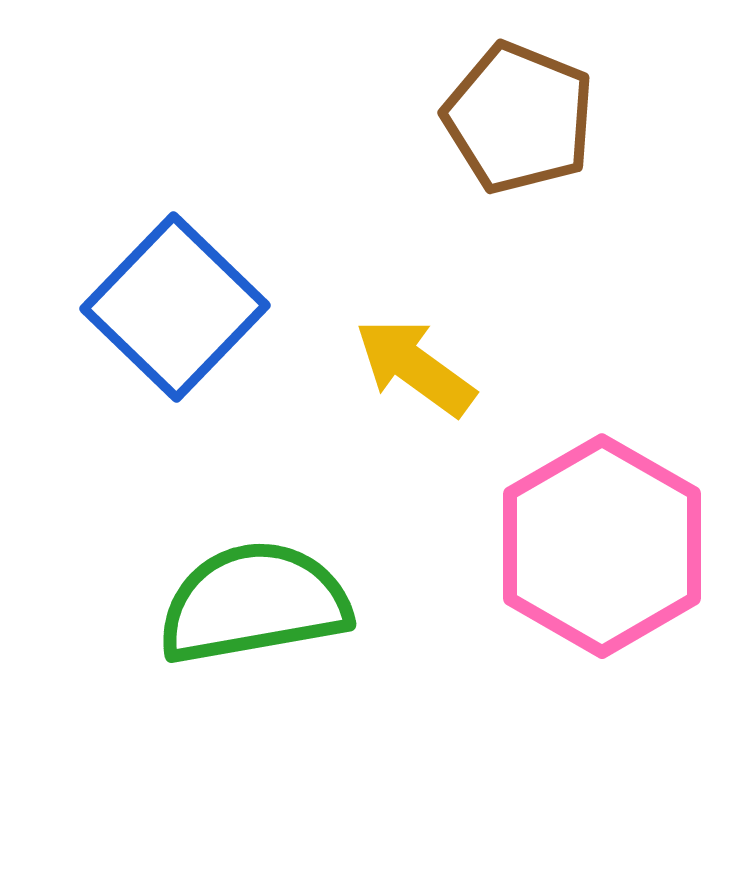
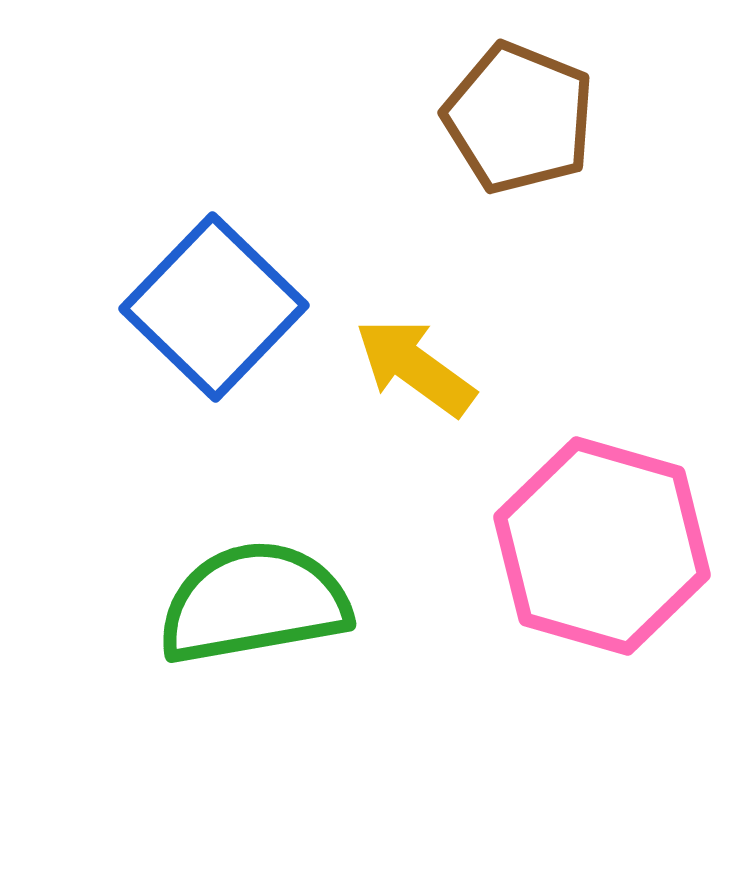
blue square: moved 39 px right
pink hexagon: rotated 14 degrees counterclockwise
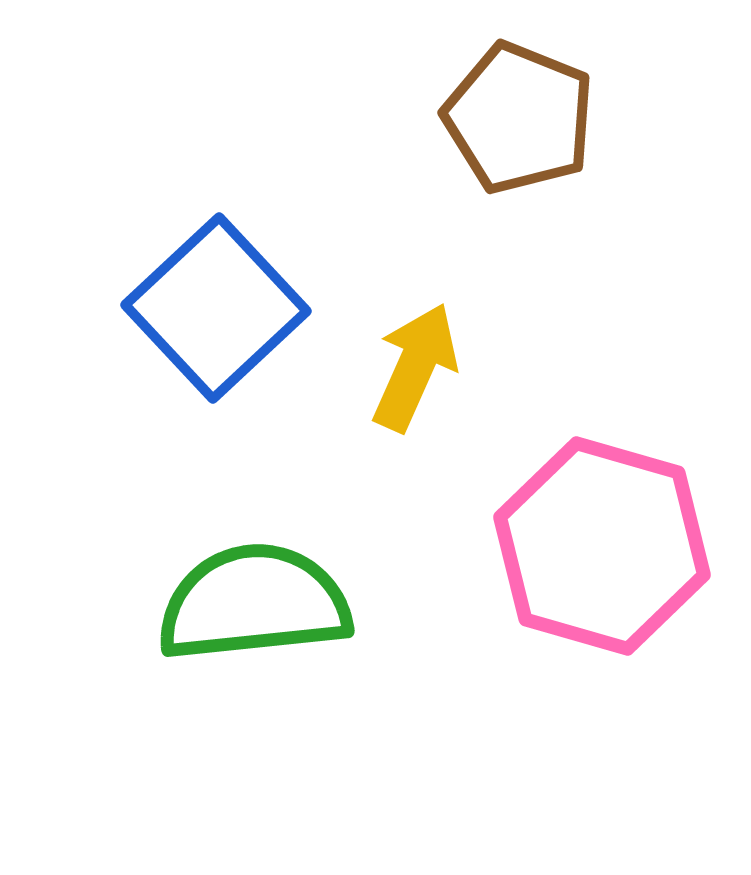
blue square: moved 2 px right, 1 px down; rotated 3 degrees clockwise
yellow arrow: rotated 78 degrees clockwise
green semicircle: rotated 4 degrees clockwise
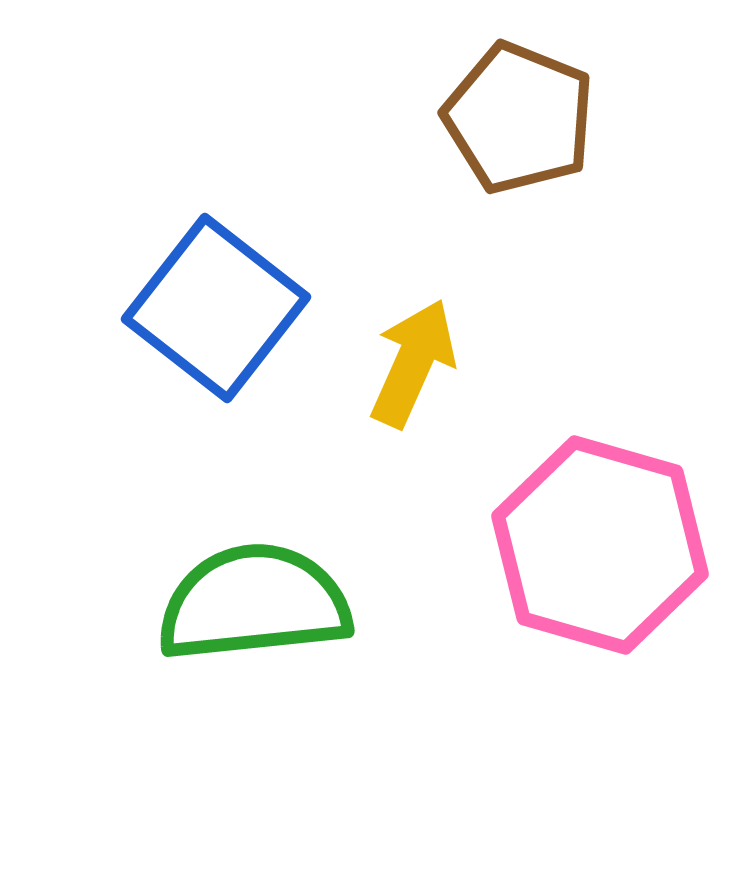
blue square: rotated 9 degrees counterclockwise
yellow arrow: moved 2 px left, 4 px up
pink hexagon: moved 2 px left, 1 px up
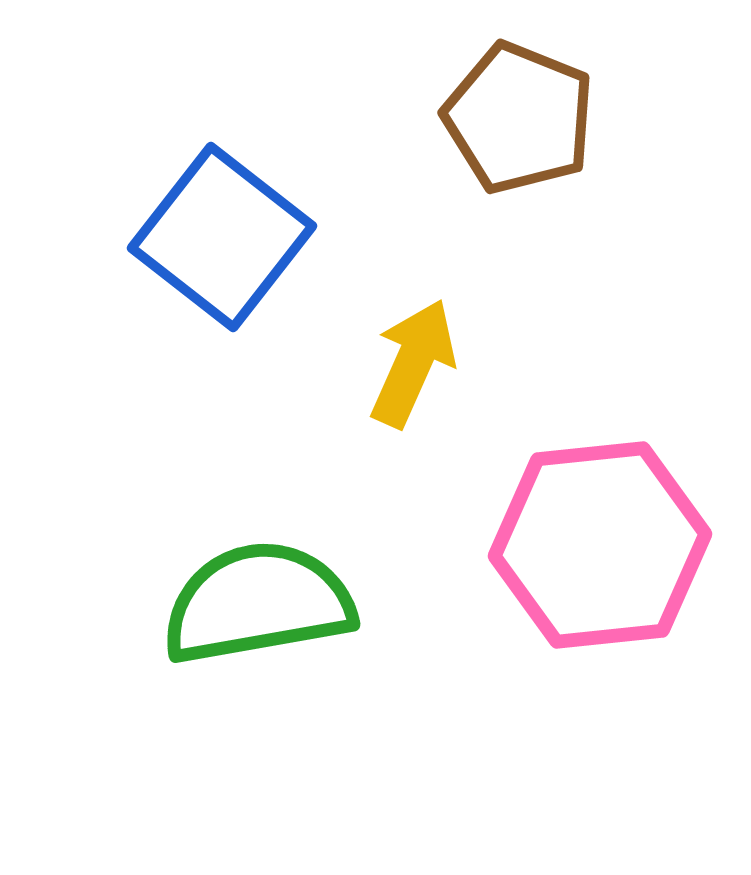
blue square: moved 6 px right, 71 px up
pink hexagon: rotated 22 degrees counterclockwise
green semicircle: moved 4 px right; rotated 4 degrees counterclockwise
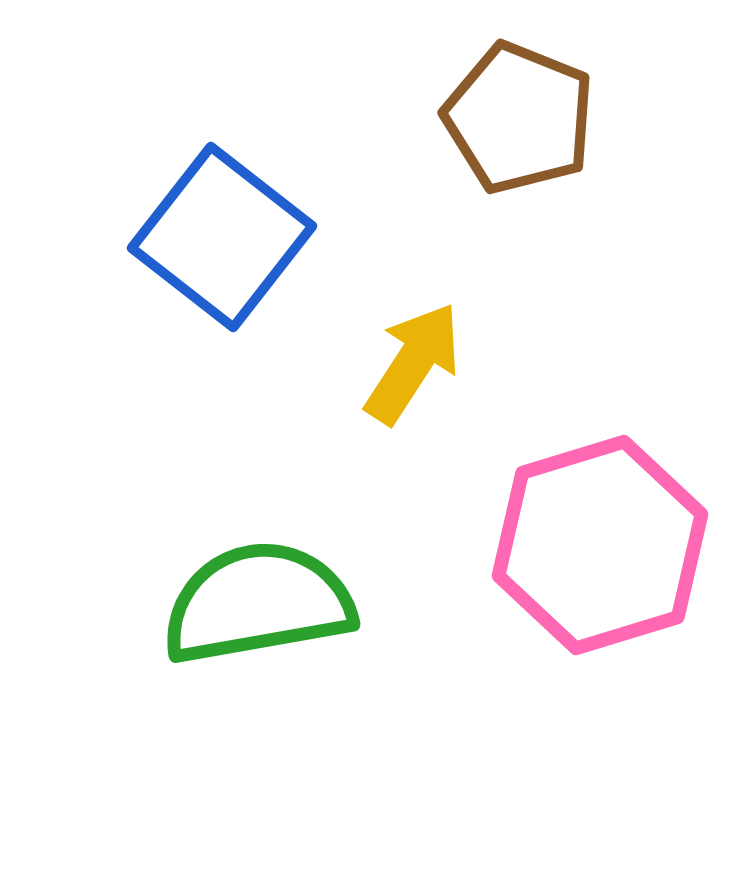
yellow arrow: rotated 9 degrees clockwise
pink hexagon: rotated 11 degrees counterclockwise
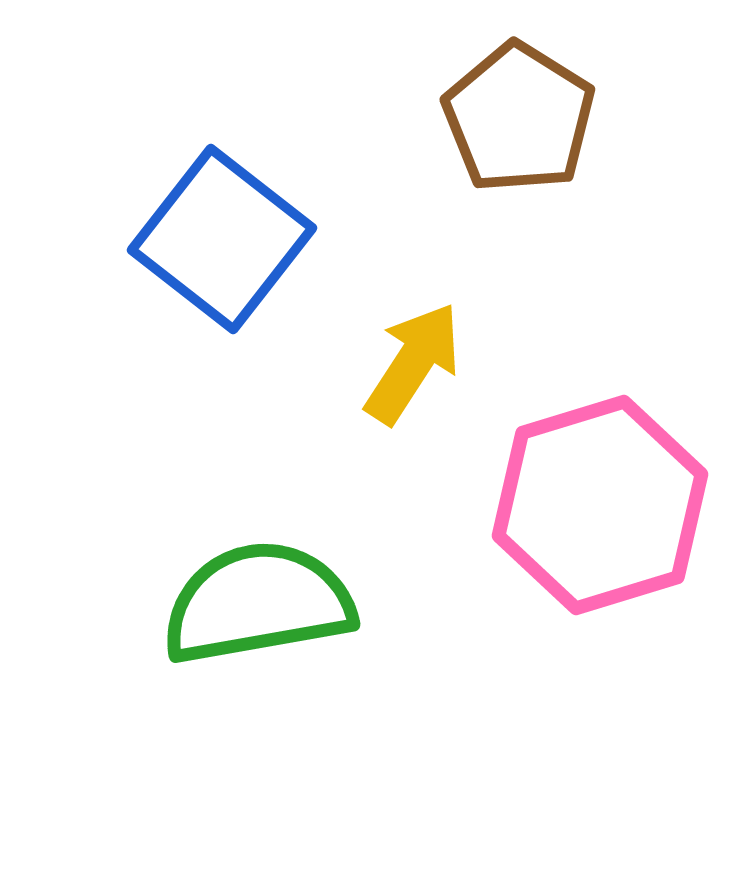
brown pentagon: rotated 10 degrees clockwise
blue square: moved 2 px down
pink hexagon: moved 40 px up
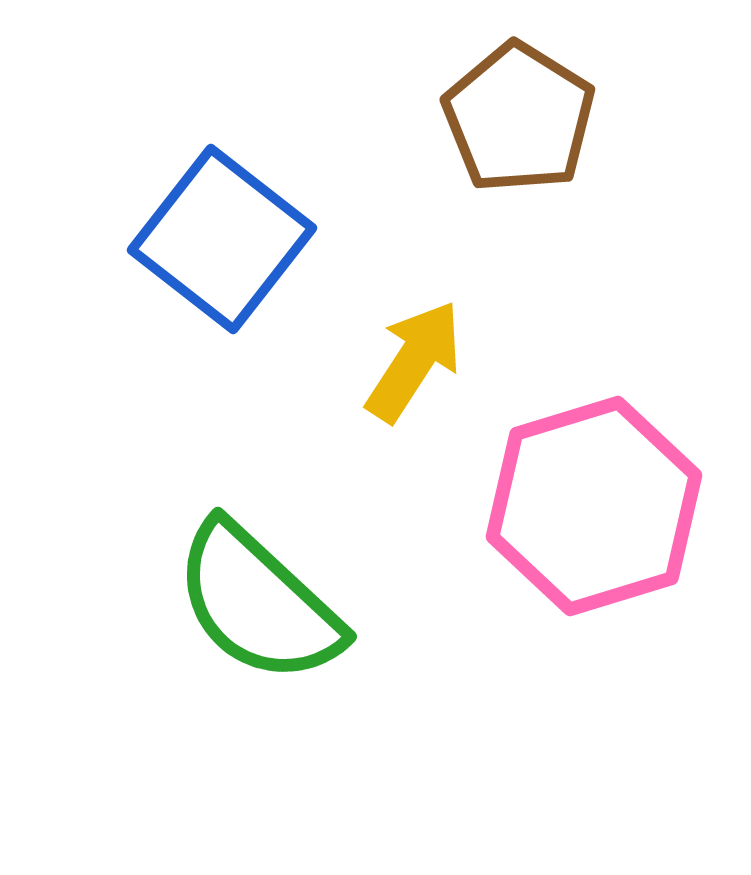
yellow arrow: moved 1 px right, 2 px up
pink hexagon: moved 6 px left, 1 px down
green semicircle: rotated 127 degrees counterclockwise
